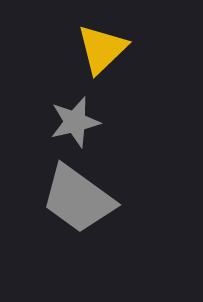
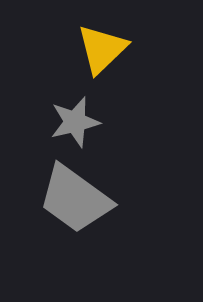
gray trapezoid: moved 3 px left
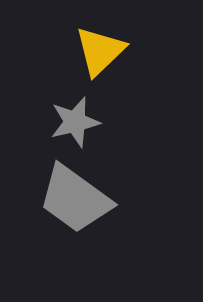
yellow triangle: moved 2 px left, 2 px down
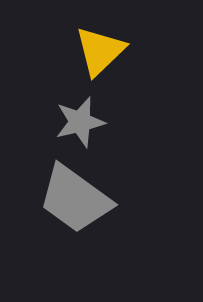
gray star: moved 5 px right
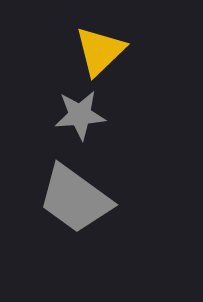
gray star: moved 7 px up; rotated 9 degrees clockwise
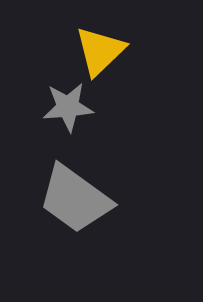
gray star: moved 12 px left, 8 px up
